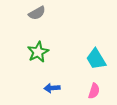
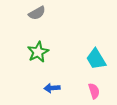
pink semicircle: rotated 35 degrees counterclockwise
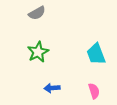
cyan trapezoid: moved 5 px up; rotated 10 degrees clockwise
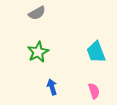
cyan trapezoid: moved 2 px up
blue arrow: moved 1 px up; rotated 77 degrees clockwise
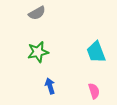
green star: rotated 15 degrees clockwise
blue arrow: moved 2 px left, 1 px up
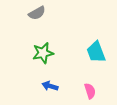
green star: moved 5 px right, 1 px down
blue arrow: rotated 56 degrees counterclockwise
pink semicircle: moved 4 px left
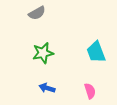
blue arrow: moved 3 px left, 2 px down
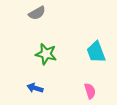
green star: moved 3 px right, 1 px down; rotated 25 degrees clockwise
blue arrow: moved 12 px left
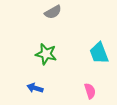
gray semicircle: moved 16 px right, 1 px up
cyan trapezoid: moved 3 px right, 1 px down
